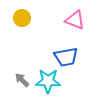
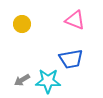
yellow circle: moved 6 px down
blue trapezoid: moved 5 px right, 2 px down
gray arrow: rotated 77 degrees counterclockwise
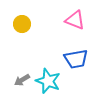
blue trapezoid: moved 5 px right
cyan star: rotated 20 degrees clockwise
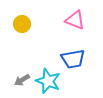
blue trapezoid: moved 3 px left
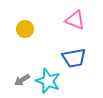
yellow circle: moved 3 px right, 5 px down
blue trapezoid: moved 1 px right, 1 px up
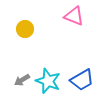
pink triangle: moved 1 px left, 4 px up
blue trapezoid: moved 8 px right, 22 px down; rotated 20 degrees counterclockwise
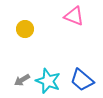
blue trapezoid: rotated 70 degrees clockwise
